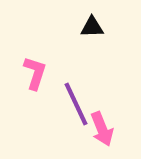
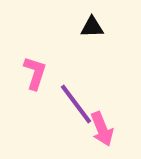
purple line: rotated 12 degrees counterclockwise
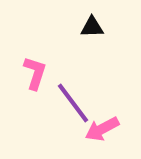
purple line: moved 3 px left, 1 px up
pink arrow: rotated 84 degrees clockwise
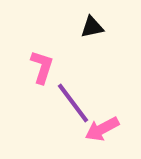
black triangle: rotated 10 degrees counterclockwise
pink L-shape: moved 7 px right, 6 px up
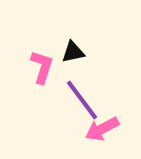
black triangle: moved 19 px left, 25 px down
purple line: moved 9 px right, 3 px up
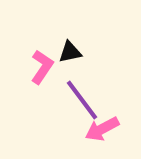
black triangle: moved 3 px left
pink L-shape: rotated 16 degrees clockwise
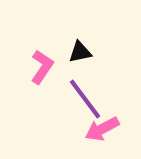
black triangle: moved 10 px right
purple line: moved 3 px right, 1 px up
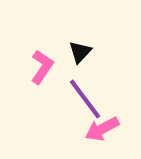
black triangle: rotated 35 degrees counterclockwise
